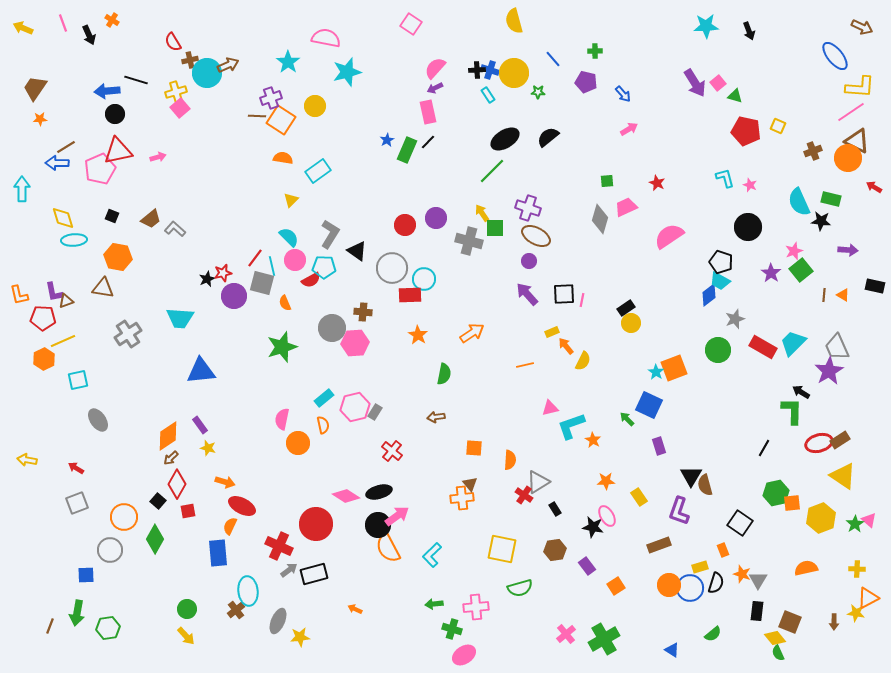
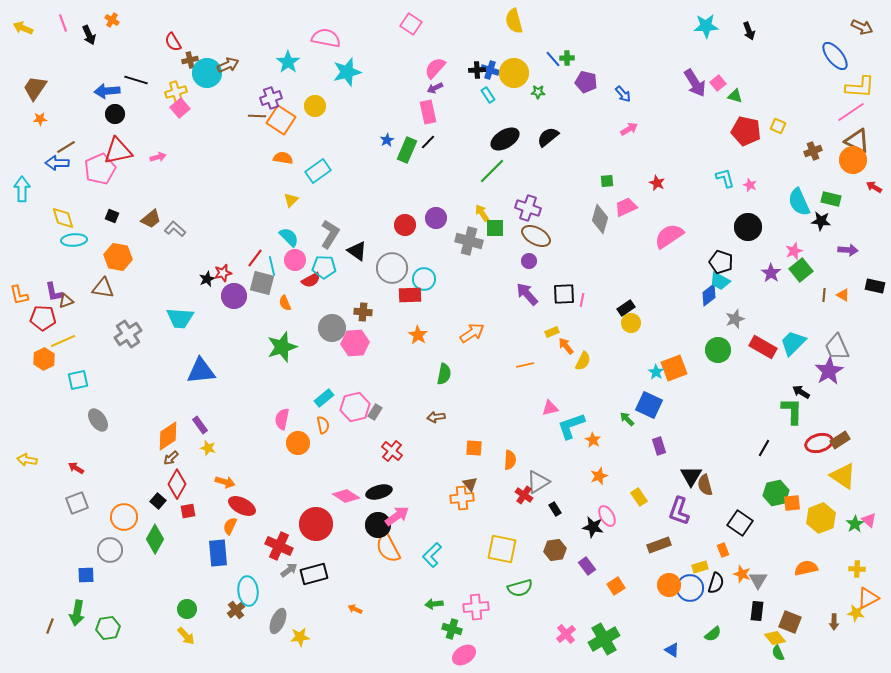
green cross at (595, 51): moved 28 px left, 7 px down
orange circle at (848, 158): moved 5 px right, 2 px down
orange star at (606, 481): moved 7 px left, 5 px up; rotated 18 degrees counterclockwise
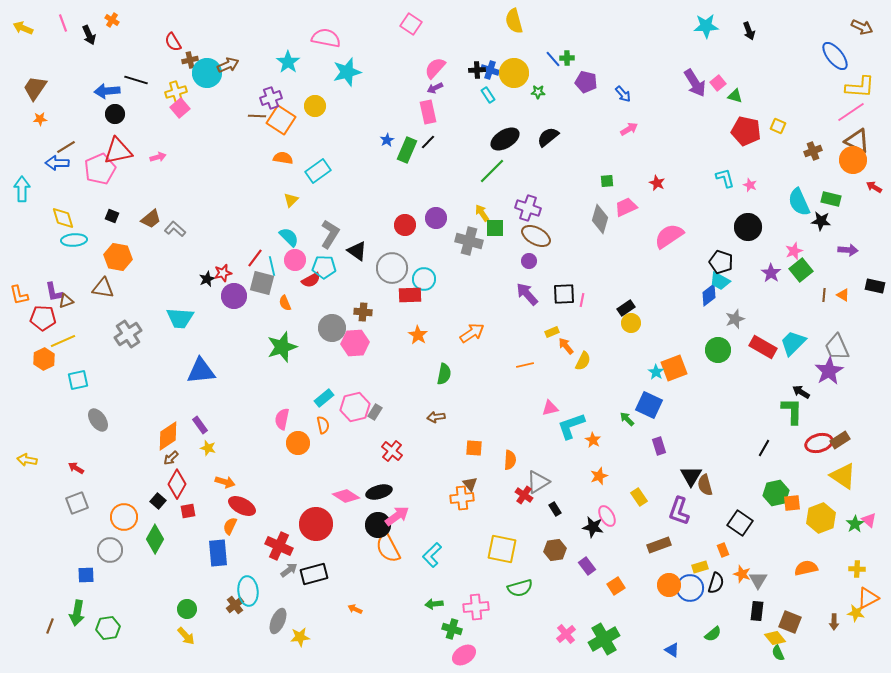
brown cross at (236, 610): moved 1 px left, 5 px up
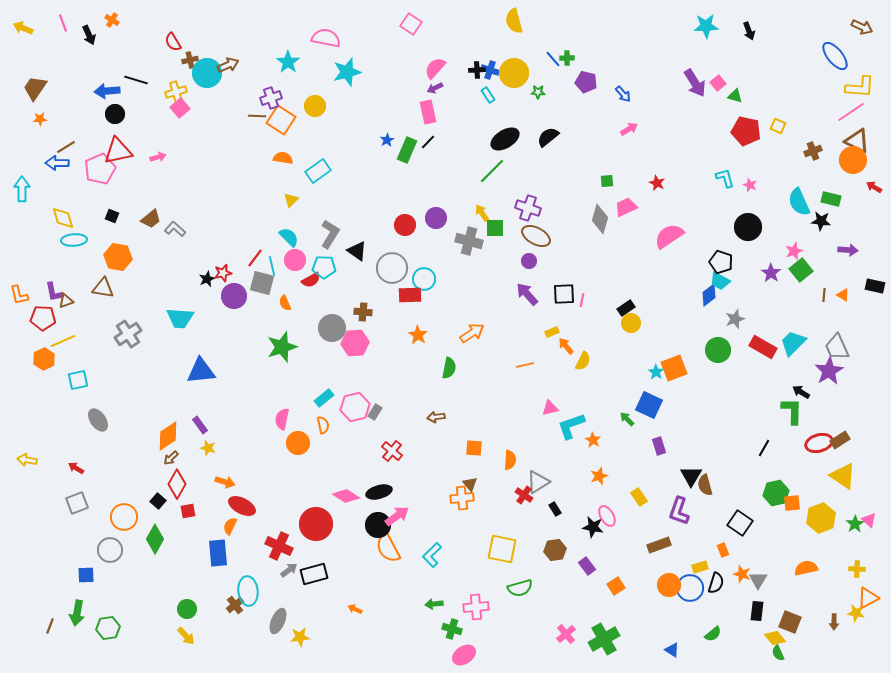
green semicircle at (444, 374): moved 5 px right, 6 px up
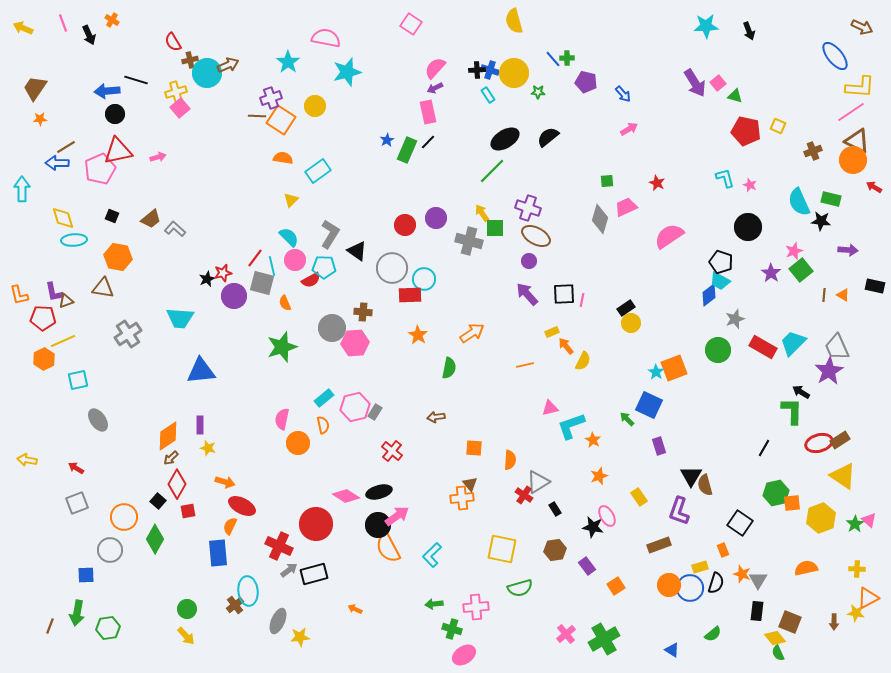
purple rectangle at (200, 425): rotated 36 degrees clockwise
